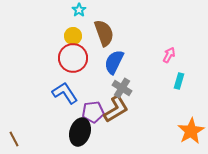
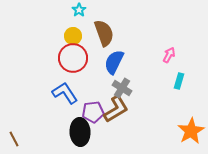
black ellipse: rotated 20 degrees counterclockwise
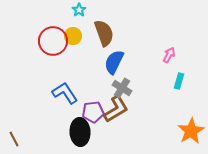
red circle: moved 20 px left, 17 px up
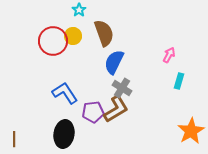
black ellipse: moved 16 px left, 2 px down; rotated 12 degrees clockwise
brown line: rotated 28 degrees clockwise
